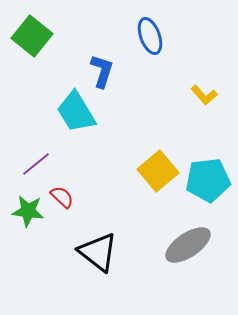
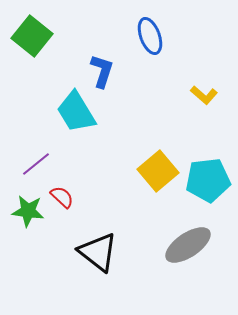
yellow L-shape: rotated 8 degrees counterclockwise
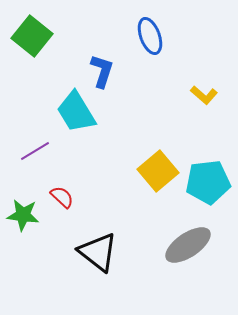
purple line: moved 1 px left, 13 px up; rotated 8 degrees clockwise
cyan pentagon: moved 2 px down
green star: moved 5 px left, 4 px down
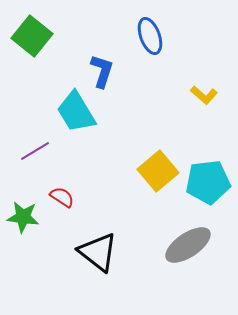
red semicircle: rotated 10 degrees counterclockwise
green star: moved 2 px down
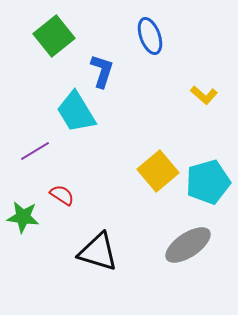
green square: moved 22 px right; rotated 12 degrees clockwise
cyan pentagon: rotated 9 degrees counterclockwise
red semicircle: moved 2 px up
black triangle: rotated 21 degrees counterclockwise
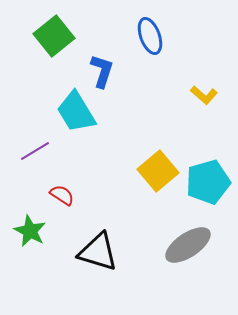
green star: moved 7 px right, 14 px down; rotated 20 degrees clockwise
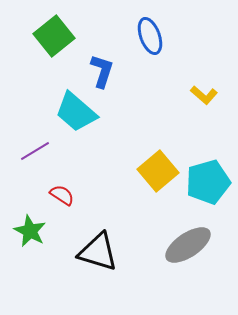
cyan trapezoid: rotated 18 degrees counterclockwise
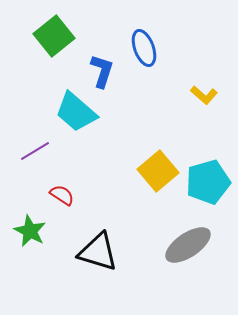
blue ellipse: moved 6 px left, 12 px down
